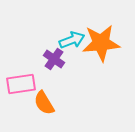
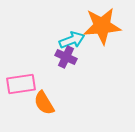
orange star: moved 1 px right, 17 px up
purple cross: moved 12 px right, 2 px up; rotated 10 degrees counterclockwise
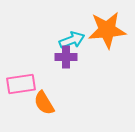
orange star: moved 5 px right, 4 px down
purple cross: rotated 25 degrees counterclockwise
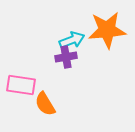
purple cross: rotated 10 degrees counterclockwise
pink rectangle: moved 1 px down; rotated 16 degrees clockwise
orange semicircle: moved 1 px right, 1 px down
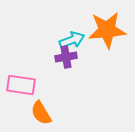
orange semicircle: moved 4 px left, 9 px down
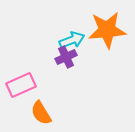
purple cross: rotated 15 degrees counterclockwise
pink rectangle: rotated 32 degrees counterclockwise
